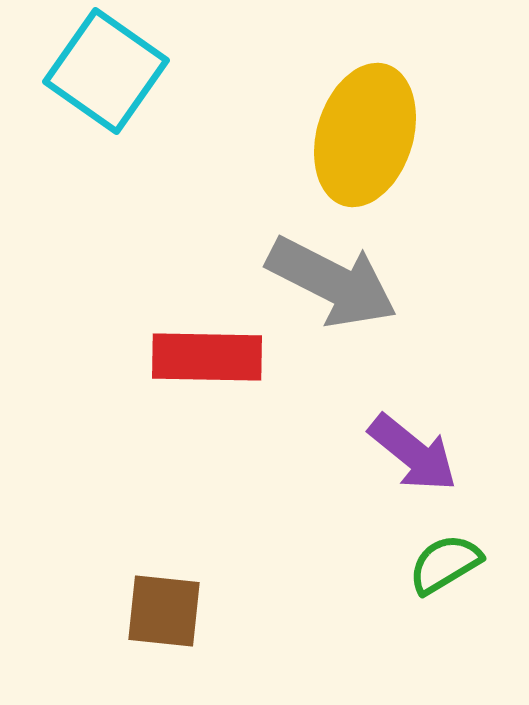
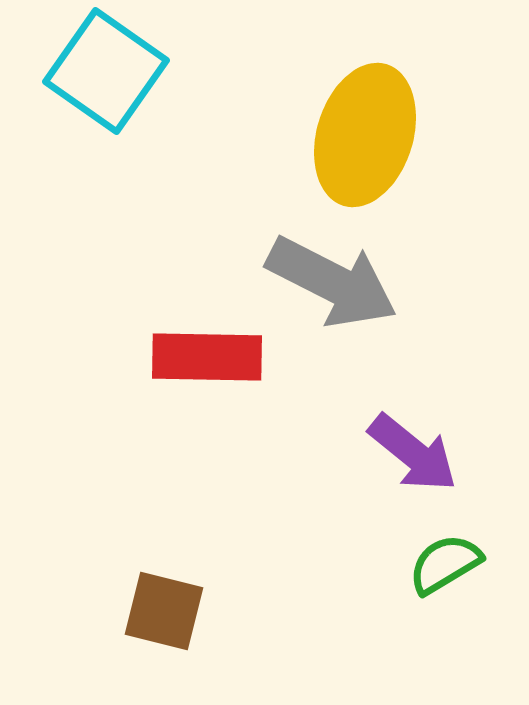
brown square: rotated 8 degrees clockwise
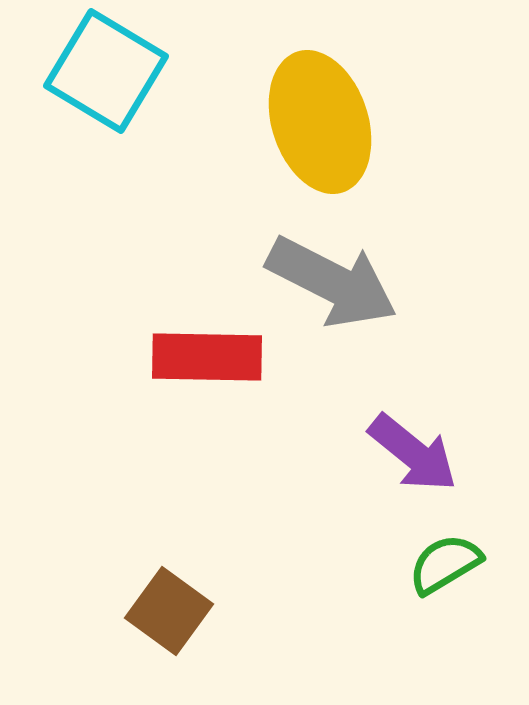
cyan square: rotated 4 degrees counterclockwise
yellow ellipse: moved 45 px left, 13 px up; rotated 35 degrees counterclockwise
brown square: moved 5 px right; rotated 22 degrees clockwise
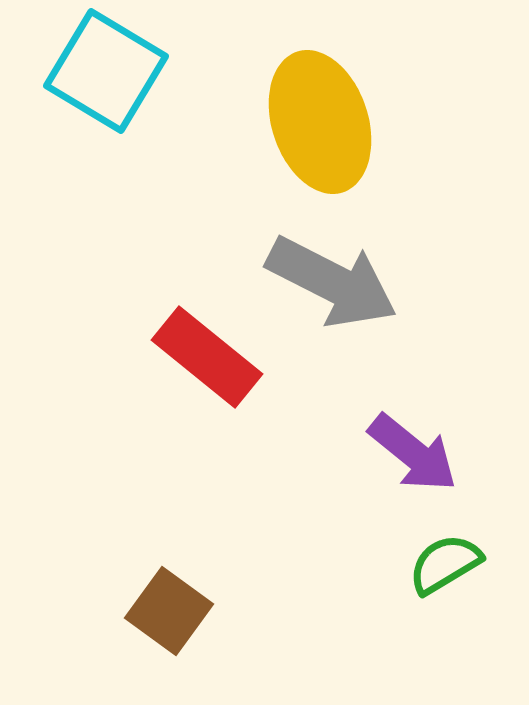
red rectangle: rotated 38 degrees clockwise
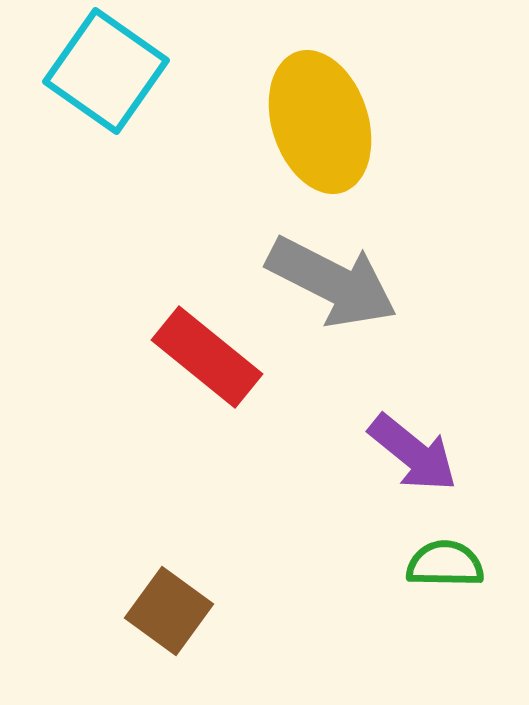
cyan square: rotated 4 degrees clockwise
green semicircle: rotated 32 degrees clockwise
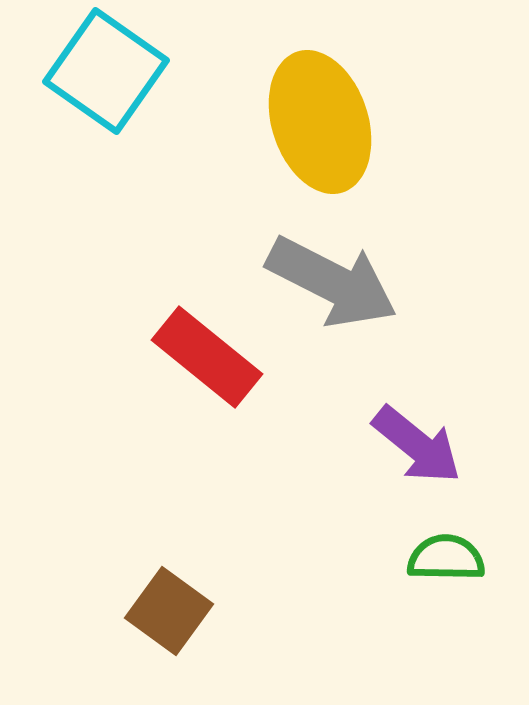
purple arrow: moved 4 px right, 8 px up
green semicircle: moved 1 px right, 6 px up
